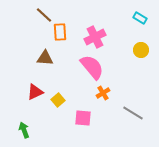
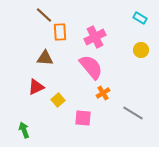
pink semicircle: moved 1 px left
red triangle: moved 1 px right, 5 px up
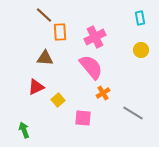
cyan rectangle: rotated 48 degrees clockwise
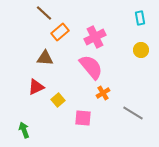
brown line: moved 2 px up
orange rectangle: rotated 54 degrees clockwise
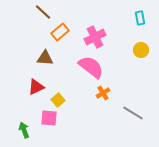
brown line: moved 1 px left, 1 px up
pink semicircle: rotated 12 degrees counterclockwise
pink square: moved 34 px left
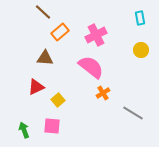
pink cross: moved 1 px right, 2 px up
pink square: moved 3 px right, 8 px down
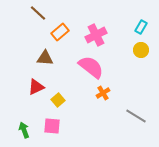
brown line: moved 5 px left, 1 px down
cyan rectangle: moved 1 px right, 9 px down; rotated 40 degrees clockwise
gray line: moved 3 px right, 3 px down
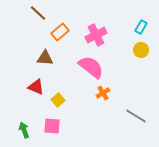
red triangle: rotated 48 degrees clockwise
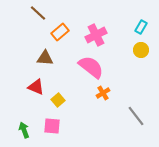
gray line: rotated 20 degrees clockwise
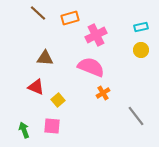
cyan rectangle: rotated 48 degrees clockwise
orange rectangle: moved 10 px right, 14 px up; rotated 24 degrees clockwise
pink semicircle: rotated 16 degrees counterclockwise
